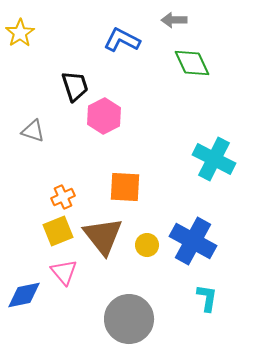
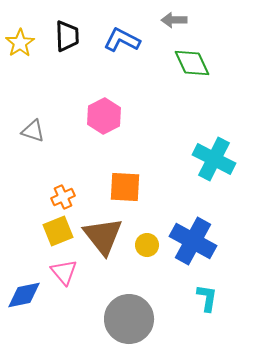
yellow star: moved 10 px down
black trapezoid: moved 8 px left, 50 px up; rotated 16 degrees clockwise
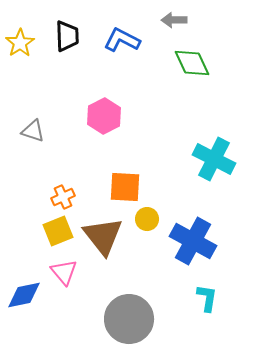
yellow circle: moved 26 px up
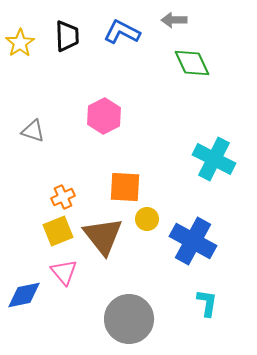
blue L-shape: moved 8 px up
cyan L-shape: moved 5 px down
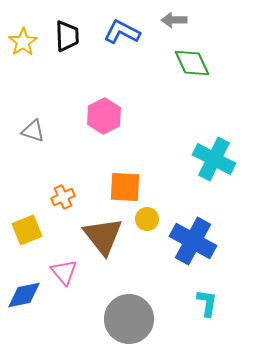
yellow star: moved 3 px right, 1 px up
yellow square: moved 31 px left, 1 px up
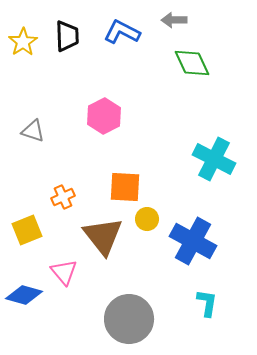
blue diamond: rotated 27 degrees clockwise
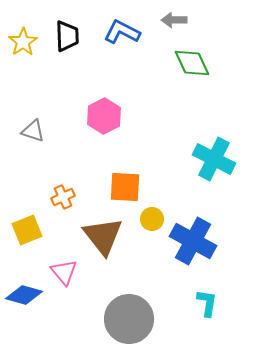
yellow circle: moved 5 px right
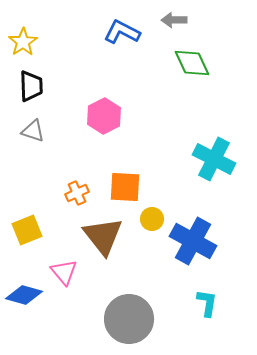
black trapezoid: moved 36 px left, 50 px down
orange cross: moved 14 px right, 4 px up
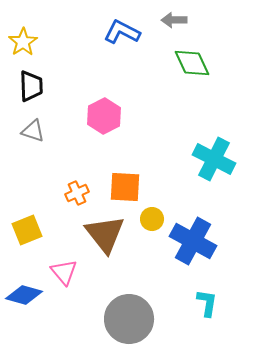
brown triangle: moved 2 px right, 2 px up
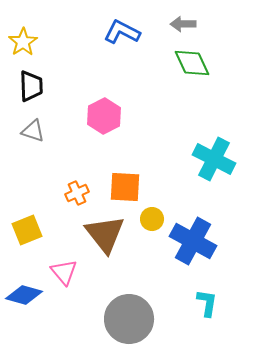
gray arrow: moved 9 px right, 4 px down
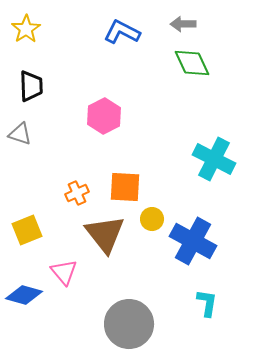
yellow star: moved 3 px right, 13 px up
gray triangle: moved 13 px left, 3 px down
gray circle: moved 5 px down
